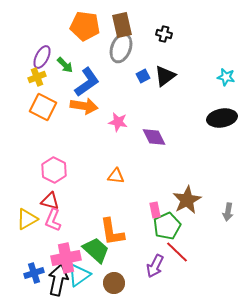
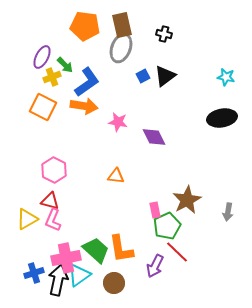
yellow cross: moved 15 px right
orange L-shape: moved 9 px right, 17 px down
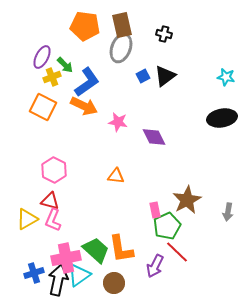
orange arrow: rotated 16 degrees clockwise
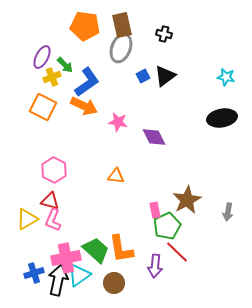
purple arrow: rotated 20 degrees counterclockwise
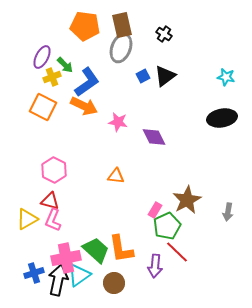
black cross: rotated 21 degrees clockwise
pink rectangle: rotated 42 degrees clockwise
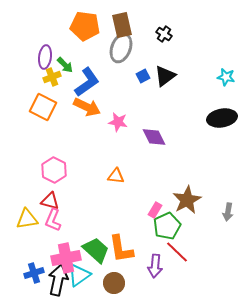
purple ellipse: moved 3 px right; rotated 20 degrees counterclockwise
orange arrow: moved 3 px right, 1 px down
yellow triangle: rotated 20 degrees clockwise
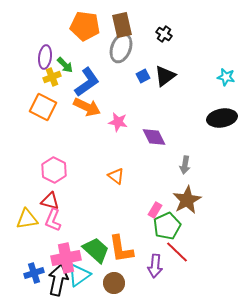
orange triangle: rotated 30 degrees clockwise
gray arrow: moved 43 px left, 47 px up
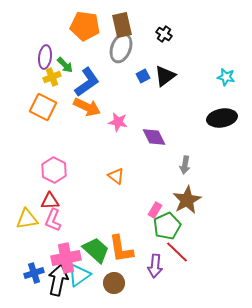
red triangle: rotated 18 degrees counterclockwise
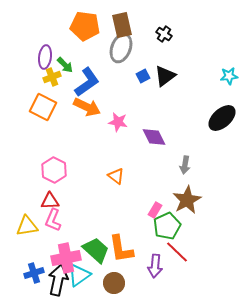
cyan star: moved 3 px right, 1 px up; rotated 18 degrees counterclockwise
black ellipse: rotated 32 degrees counterclockwise
yellow triangle: moved 7 px down
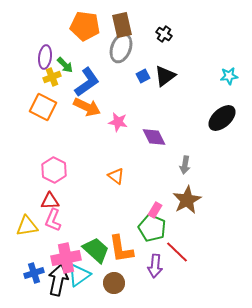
green pentagon: moved 15 px left, 2 px down; rotated 24 degrees counterclockwise
